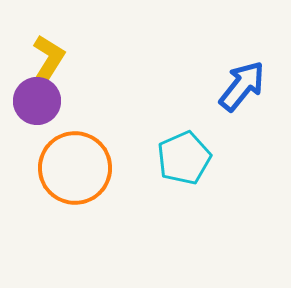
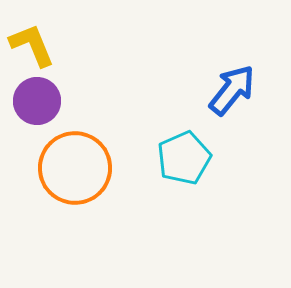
yellow L-shape: moved 16 px left, 15 px up; rotated 54 degrees counterclockwise
blue arrow: moved 10 px left, 4 px down
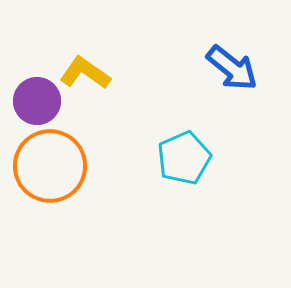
yellow L-shape: moved 53 px right, 28 px down; rotated 33 degrees counterclockwise
blue arrow: moved 22 px up; rotated 90 degrees clockwise
orange circle: moved 25 px left, 2 px up
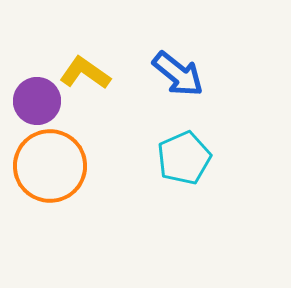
blue arrow: moved 54 px left, 6 px down
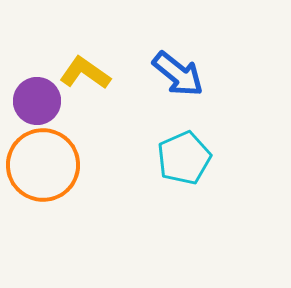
orange circle: moved 7 px left, 1 px up
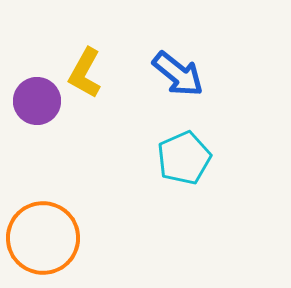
yellow L-shape: rotated 96 degrees counterclockwise
orange circle: moved 73 px down
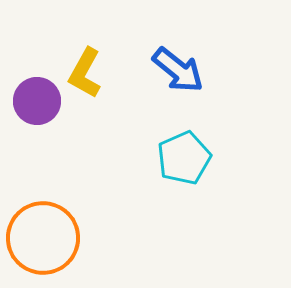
blue arrow: moved 4 px up
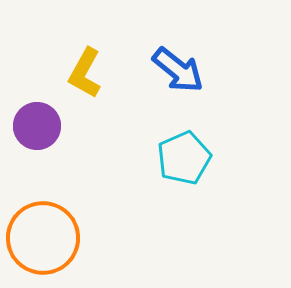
purple circle: moved 25 px down
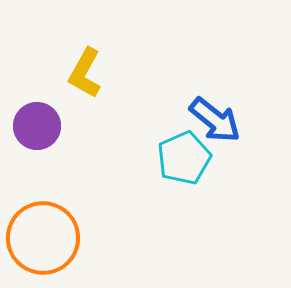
blue arrow: moved 37 px right, 50 px down
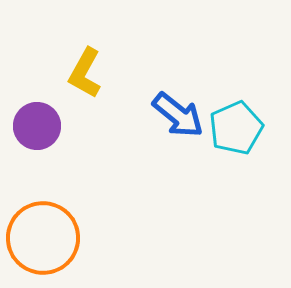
blue arrow: moved 37 px left, 5 px up
cyan pentagon: moved 52 px right, 30 px up
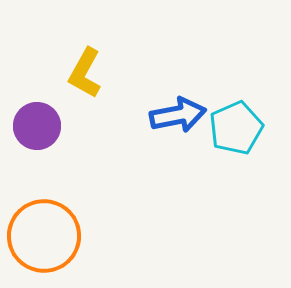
blue arrow: rotated 50 degrees counterclockwise
orange circle: moved 1 px right, 2 px up
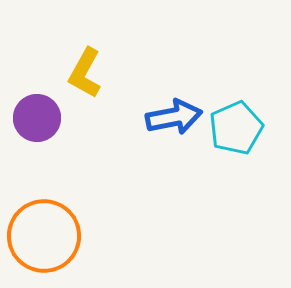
blue arrow: moved 4 px left, 2 px down
purple circle: moved 8 px up
